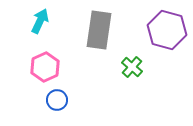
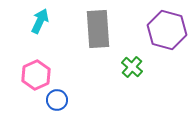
gray rectangle: moved 1 px left, 1 px up; rotated 12 degrees counterclockwise
pink hexagon: moved 9 px left, 8 px down
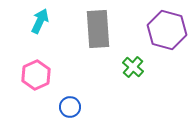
green cross: moved 1 px right
blue circle: moved 13 px right, 7 px down
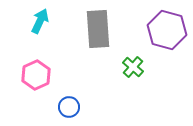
blue circle: moved 1 px left
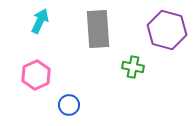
green cross: rotated 30 degrees counterclockwise
blue circle: moved 2 px up
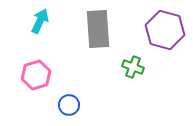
purple hexagon: moved 2 px left
green cross: rotated 10 degrees clockwise
pink hexagon: rotated 8 degrees clockwise
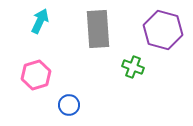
purple hexagon: moved 2 px left
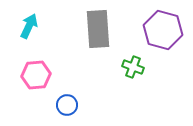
cyan arrow: moved 11 px left, 5 px down
pink hexagon: rotated 12 degrees clockwise
blue circle: moved 2 px left
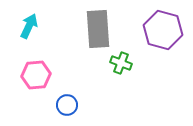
green cross: moved 12 px left, 4 px up
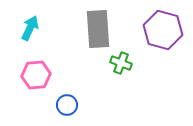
cyan arrow: moved 1 px right, 2 px down
